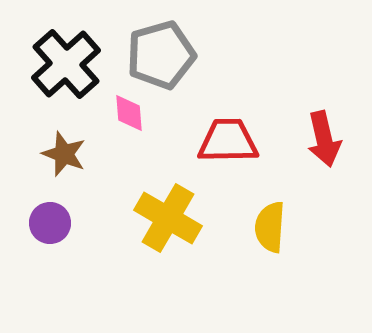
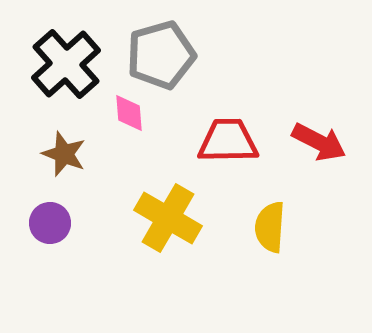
red arrow: moved 5 px left, 3 px down; rotated 50 degrees counterclockwise
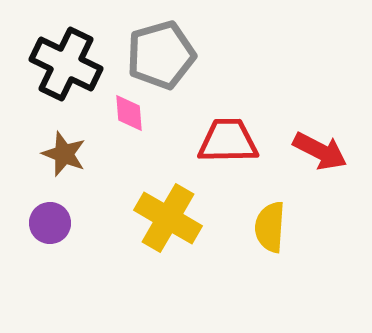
black cross: rotated 22 degrees counterclockwise
red arrow: moved 1 px right, 9 px down
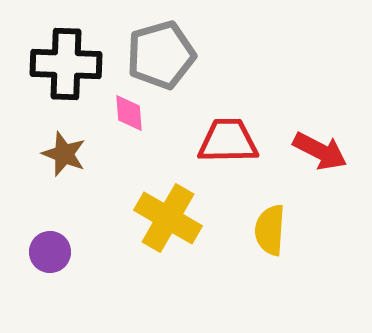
black cross: rotated 24 degrees counterclockwise
purple circle: moved 29 px down
yellow semicircle: moved 3 px down
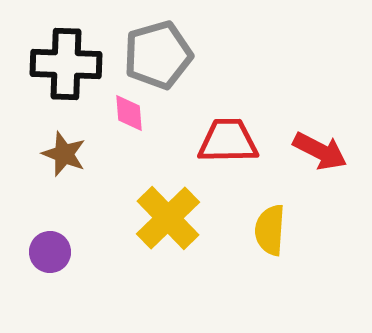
gray pentagon: moved 3 px left
yellow cross: rotated 16 degrees clockwise
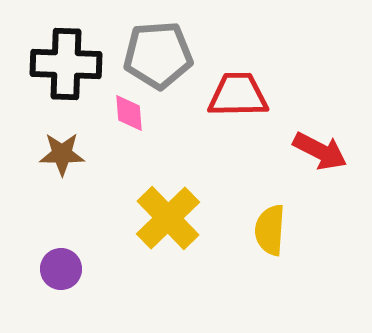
gray pentagon: rotated 12 degrees clockwise
red trapezoid: moved 10 px right, 46 px up
brown star: moved 2 px left; rotated 21 degrees counterclockwise
purple circle: moved 11 px right, 17 px down
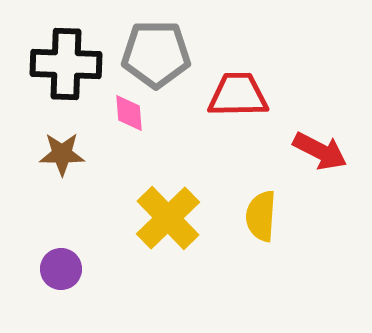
gray pentagon: moved 2 px left, 1 px up; rotated 4 degrees clockwise
yellow semicircle: moved 9 px left, 14 px up
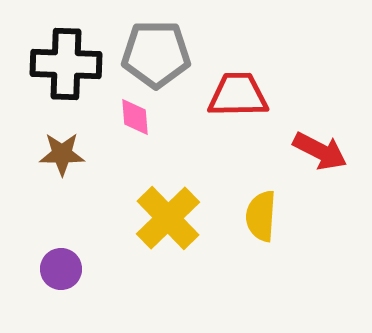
pink diamond: moved 6 px right, 4 px down
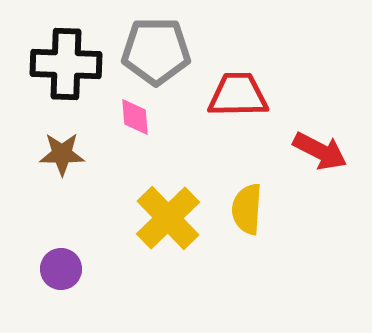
gray pentagon: moved 3 px up
yellow semicircle: moved 14 px left, 7 px up
